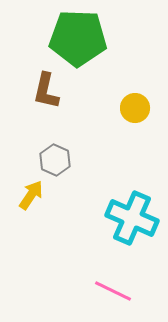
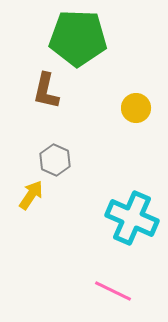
yellow circle: moved 1 px right
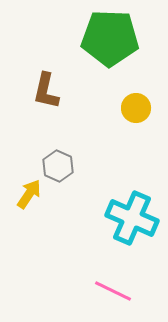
green pentagon: moved 32 px right
gray hexagon: moved 3 px right, 6 px down
yellow arrow: moved 2 px left, 1 px up
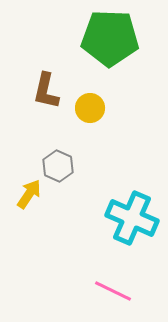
yellow circle: moved 46 px left
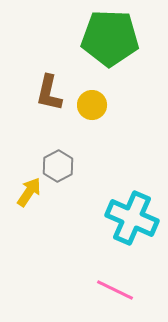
brown L-shape: moved 3 px right, 2 px down
yellow circle: moved 2 px right, 3 px up
gray hexagon: rotated 8 degrees clockwise
yellow arrow: moved 2 px up
pink line: moved 2 px right, 1 px up
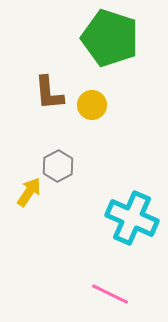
green pentagon: rotated 16 degrees clockwise
brown L-shape: rotated 18 degrees counterclockwise
pink line: moved 5 px left, 4 px down
